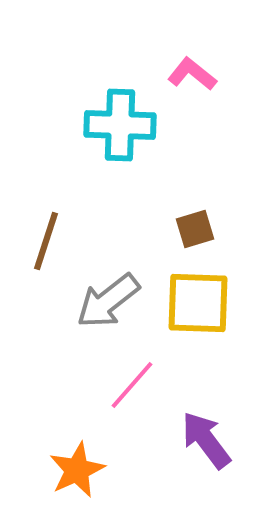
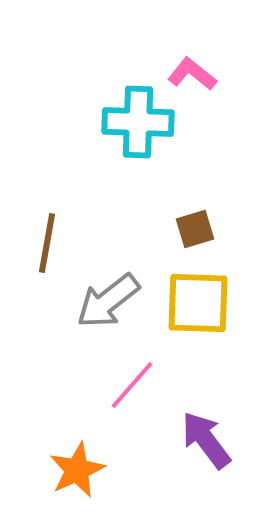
cyan cross: moved 18 px right, 3 px up
brown line: moved 1 px right, 2 px down; rotated 8 degrees counterclockwise
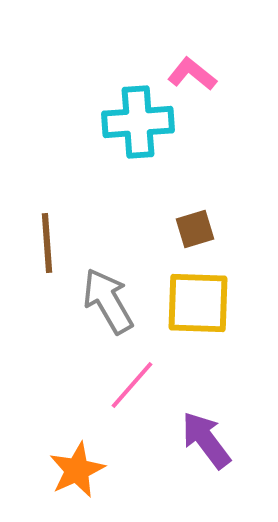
cyan cross: rotated 6 degrees counterclockwise
brown line: rotated 14 degrees counterclockwise
gray arrow: rotated 98 degrees clockwise
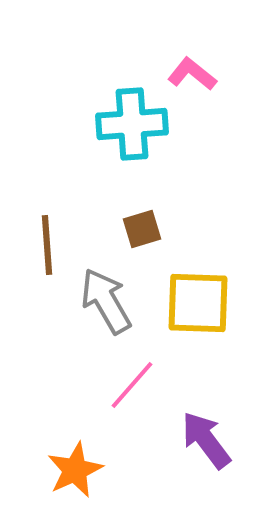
cyan cross: moved 6 px left, 2 px down
brown square: moved 53 px left
brown line: moved 2 px down
gray arrow: moved 2 px left
orange star: moved 2 px left
